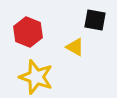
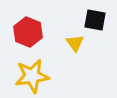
yellow triangle: moved 4 px up; rotated 24 degrees clockwise
yellow star: moved 4 px left, 1 px up; rotated 28 degrees counterclockwise
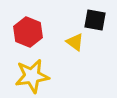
yellow triangle: moved 1 px up; rotated 18 degrees counterclockwise
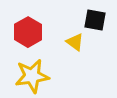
red hexagon: rotated 8 degrees clockwise
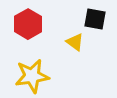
black square: moved 1 px up
red hexagon: moved 8 px up
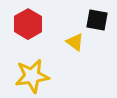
black square: moved 2 px right, 1 px down
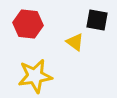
red hexagon: rotated 24 degrees counterclockwise
yellow star: moved 3 px right
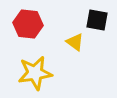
yellow star: moved 3 px up
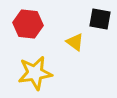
black square: moved 3 px right, 1 px up
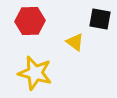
red hexagon: moved 2 px right, 3 px up; rotated 8 degrees counterclockwise
yellow star: rotated 24 degrees clockwise
